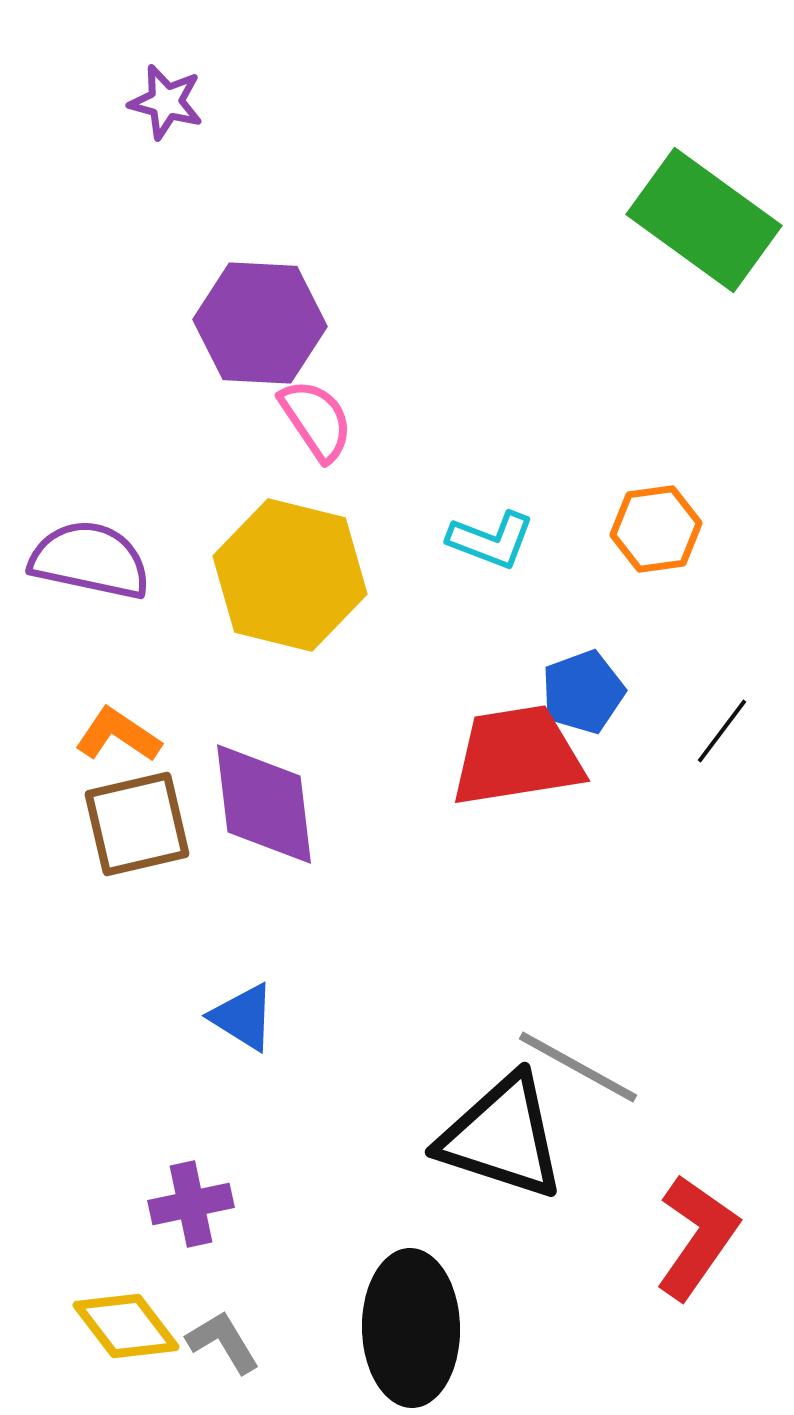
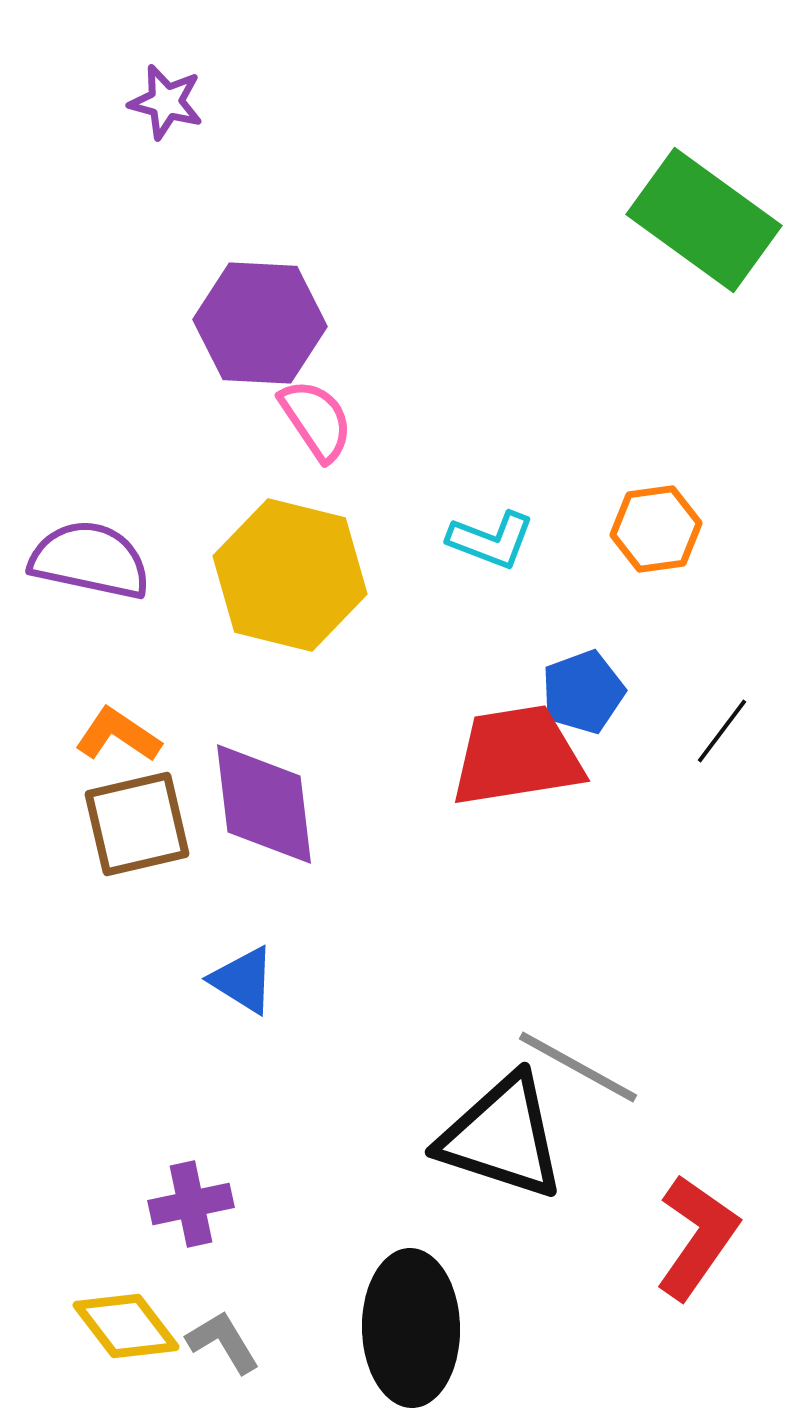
blue triangle: moved 37 px up
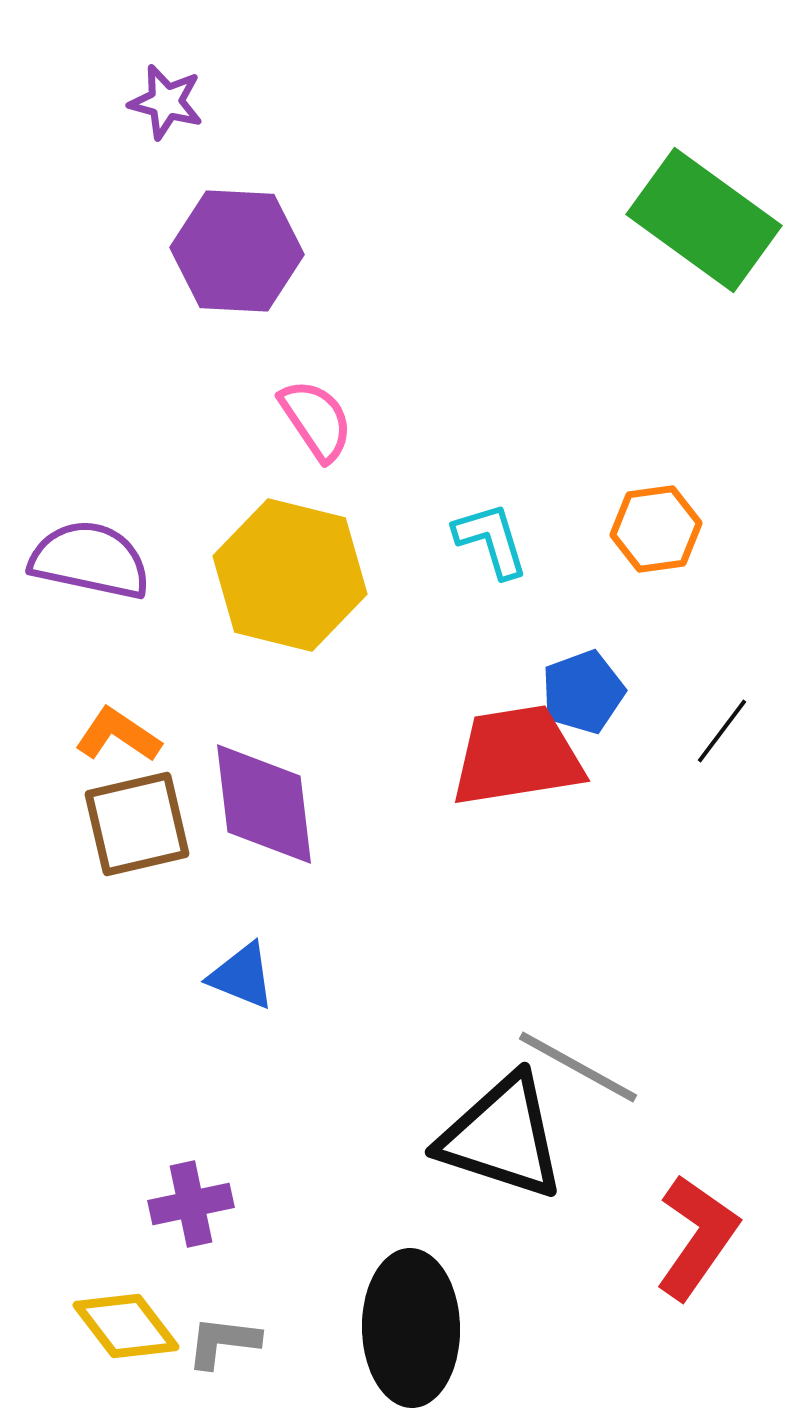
purple hexagon: moved 23 px left, 72 px up
cyan L-shape: rotated 128 degrees counterclockwise
blue triangle: moved 1 px left, 4 px up; rotated 10 degrees counterclockwise
gray L-shape: rotated 52 degrees counterclockwise
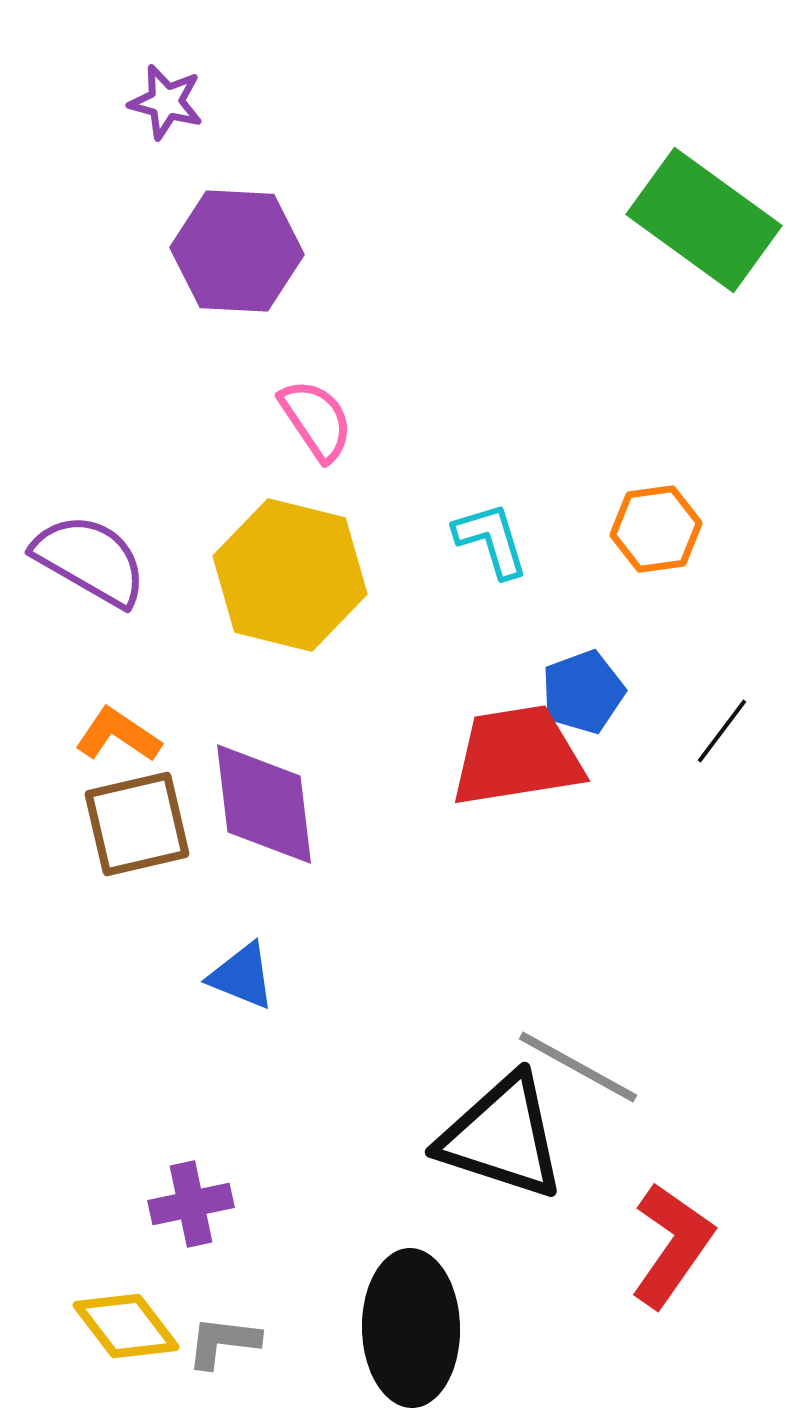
purple semicircle: rotated 18 degrees clockwise
red L-shape: moved 25 px left, 8 px down
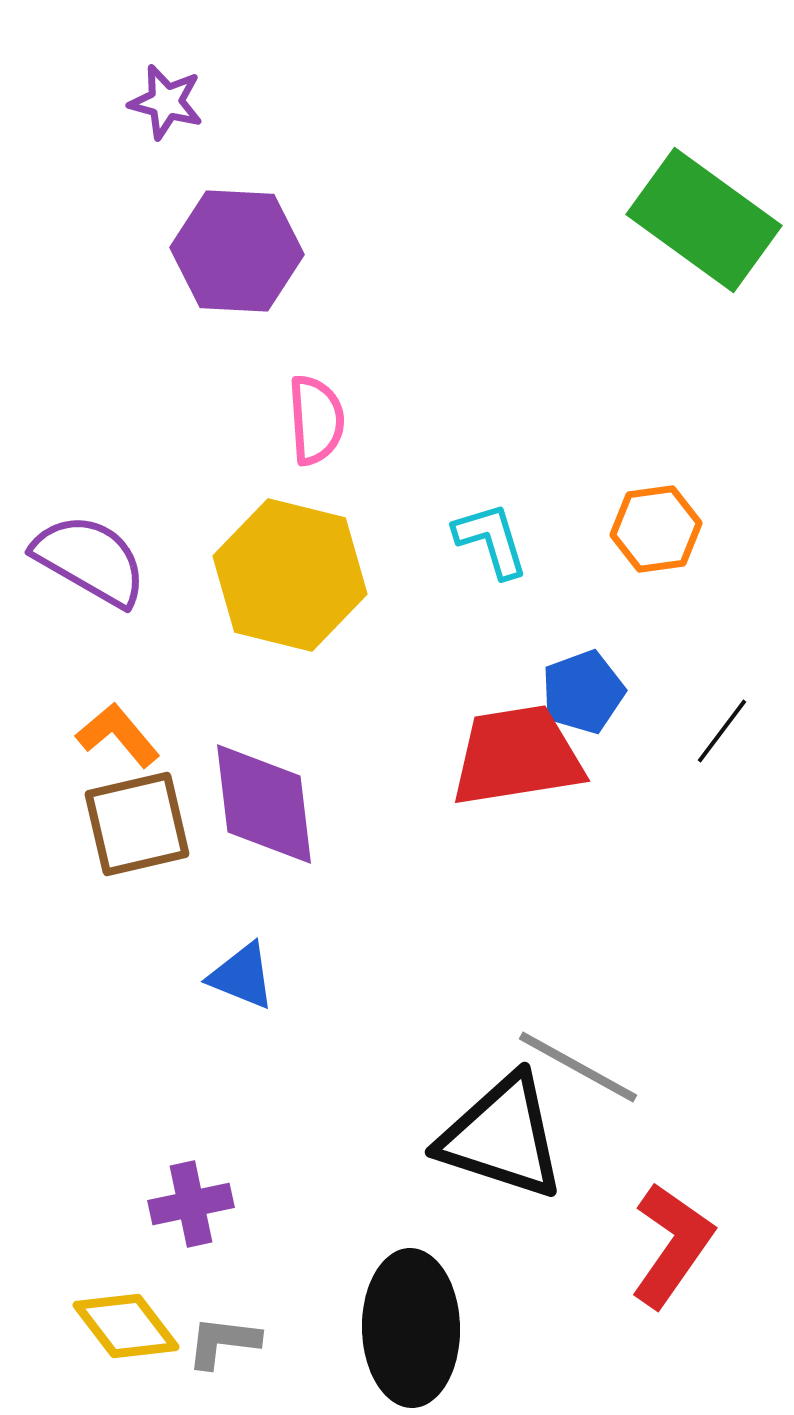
pink semicircle: rotated 30 degrees clockwise
orange L-shape: rotated 16 degrees clockwise
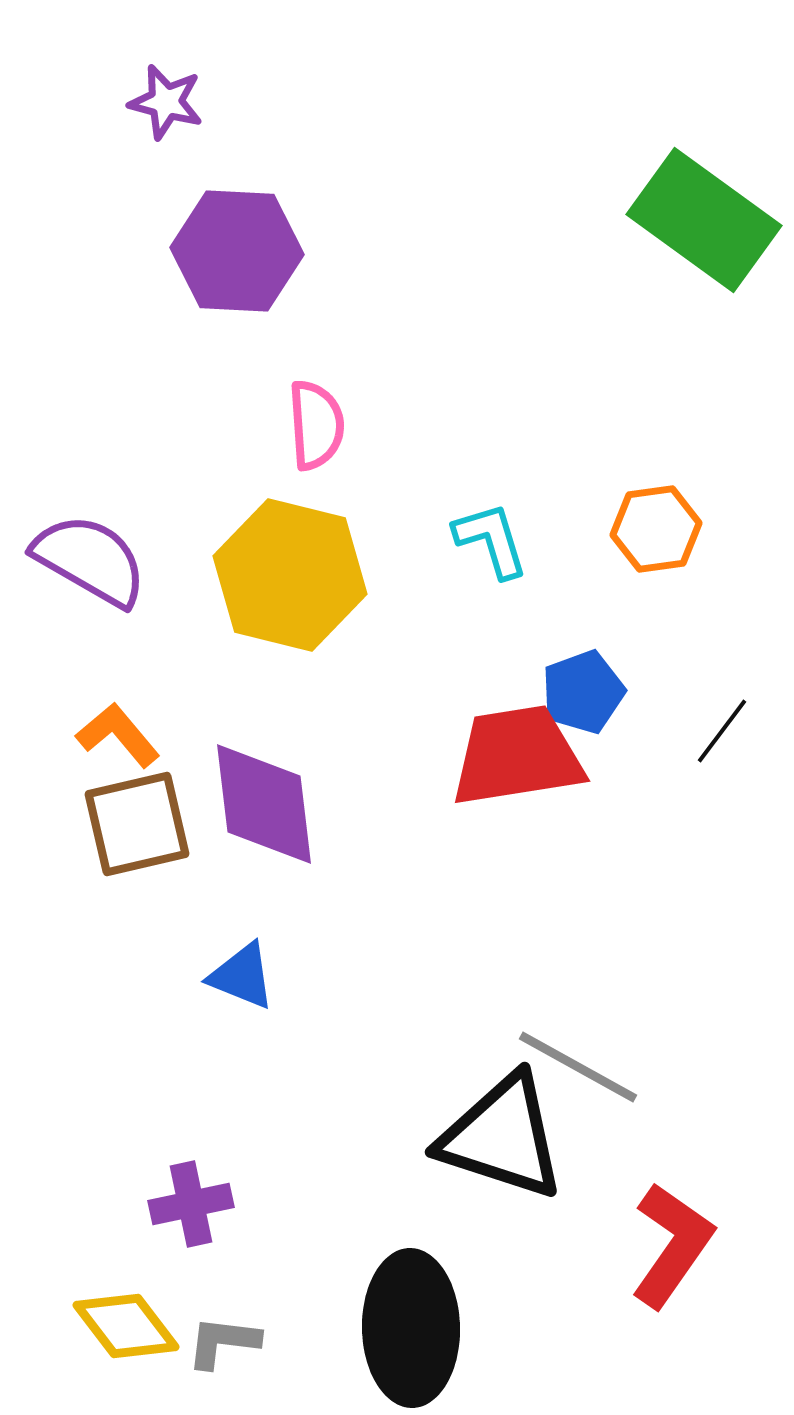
pink semicircle: moved 5 px down
